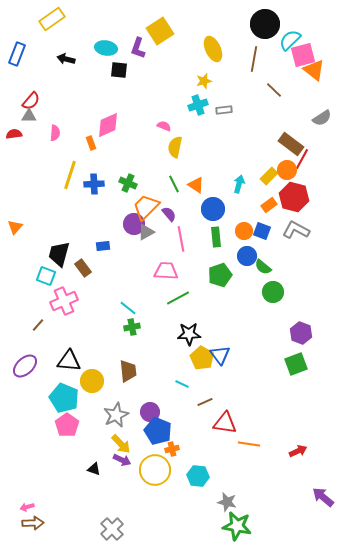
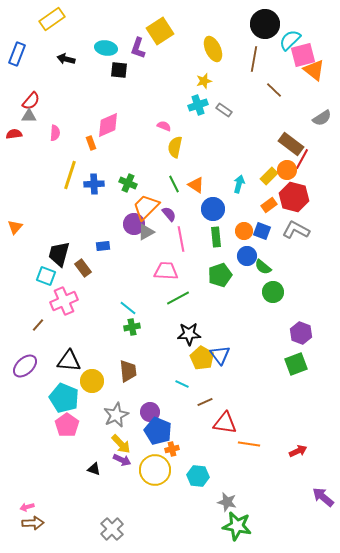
gray rectangle at (224, 110): rotated 42 degrees clockwise
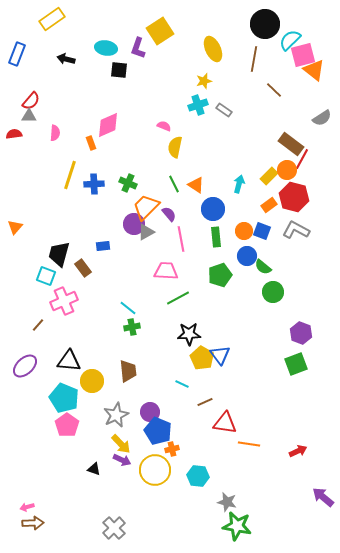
gray cross at (112, 529): moved 2 px right, 1 px up
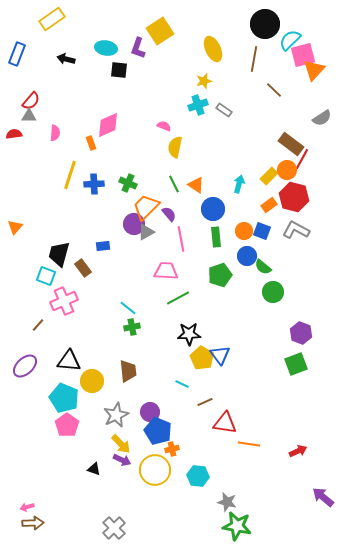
orange triangle at (314, 70): rotated 35 degrees clockwise
